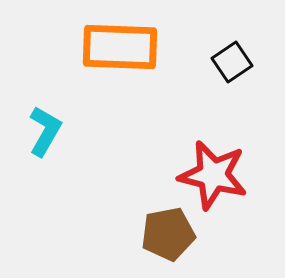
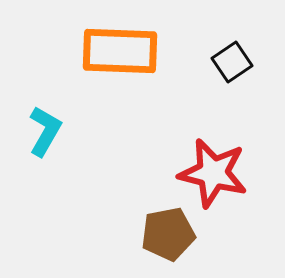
orange rectangle: moved 4 px down
red star: moved 2 px up
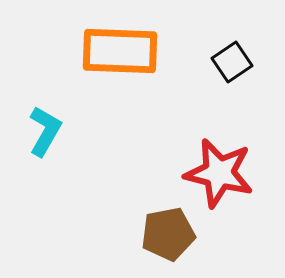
red star: moved 6 px right
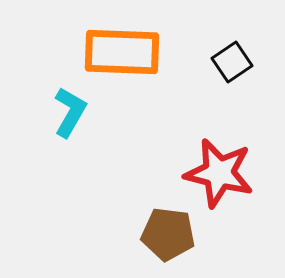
orange rectangle: moved 2 px right, 1 px down
cyan L-shape: moved 25 px right, 19 px up
brown pentagon: rotated 18 degrees clockwise
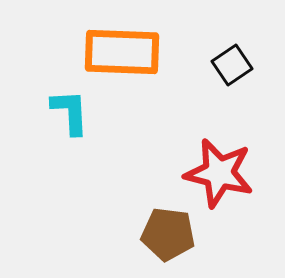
black square: moved 3 px down
cyan L-shape: rotated 33 degrees counterclockwise
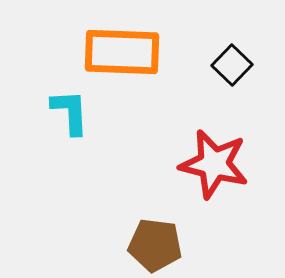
black square: rotated 12 degrees counterclockwise
red star: moved 5 px left, 9 px up
brown pentagon: moved 13 px left, 11 px down
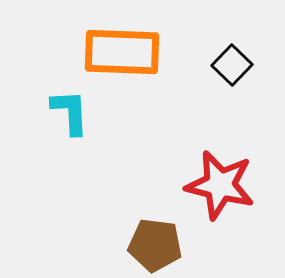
red star: moved 6 px right, 21 px down
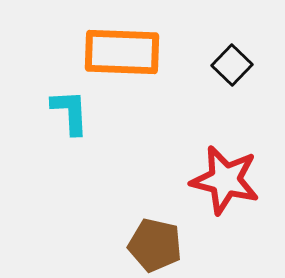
red star: moved 5 px right, 5 px up
brown pentagon: rotated 6 degrees clockwise
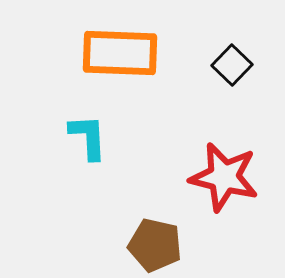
orange rectangle: moved 2 px left, 1 px down
cyan L-shape: moved 18 px right, 25 px down
red star: moved 1 px left, 3 px up
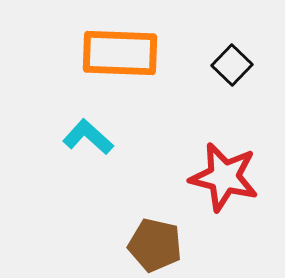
cyan L-shape: rotated 45 degrees counterclockwise
